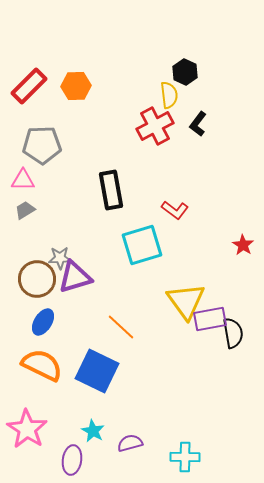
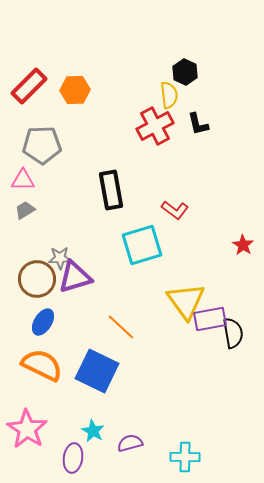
orange hexagon: moved 1 px left, 4 px down
black L-shape: rotated 50 degrees counterclockwise
purple ellipse: moved 1 px right, 2 px up
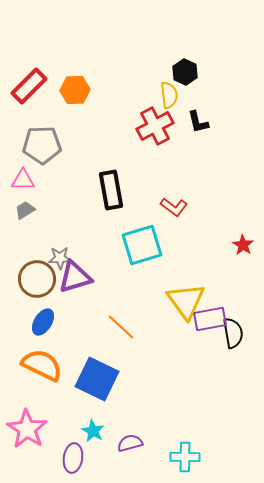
black L-shape: moved 2 px up
red L-shape: moved 1 px left, 3 px up
blue square: moved 8 px down
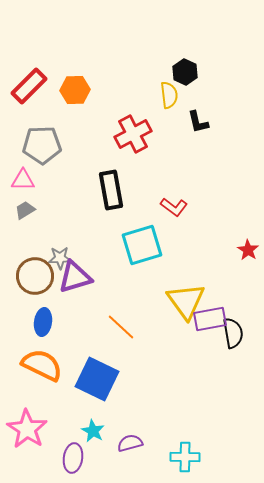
red cross: moved 22 px left, 8 px down
red star: moved 5 px right, 5 px down
brown circle: moved 2 px left, 3 px up
blue ellipse: rotated 24 degrees counterclockwise
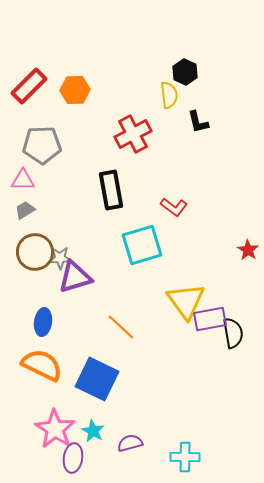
brown circle: moved 24 px up
pink star: moved 28 px right
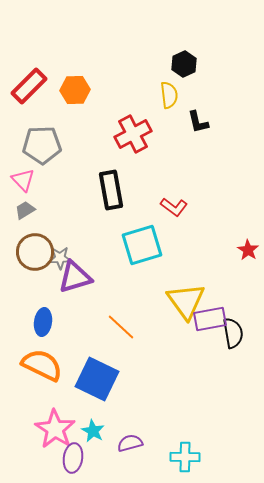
black hexagon: moved 1 px left, 8 px up; rotated 10 degrees clockwise
pink triangle: rotated 45 degrees clockwise
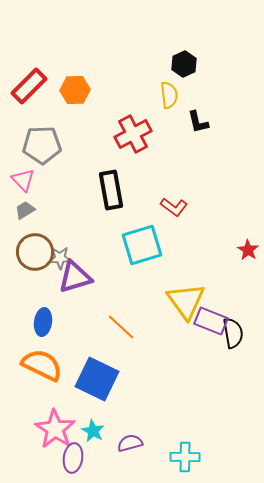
purple rectangle: moved 1 px right, 2 px down; rotated 32 degrees clockwise
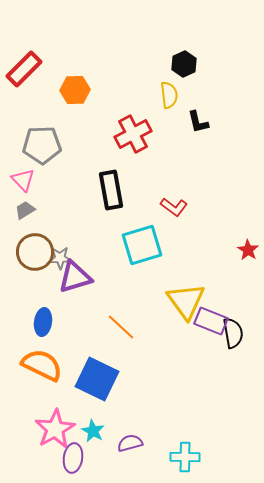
red rectangle: moved 5 px left, 17 px up
pink star: rotated 9 degrees clockwise
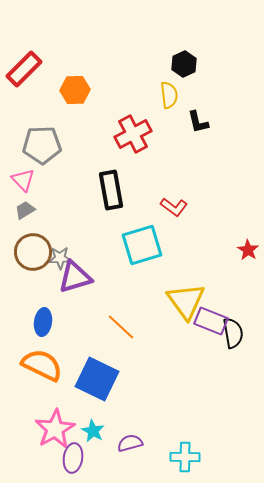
brown circle: moved 2 px left
